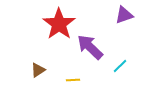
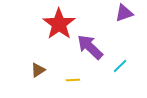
purple triangle: moved 2 px up
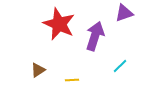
red star: rotated 12 degrees counterclockwise
purple arrow: moved 5 px right, 11 px up; rotated 64 degrees clockwise
yellow line: moved 1 px left
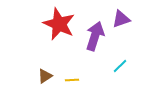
purple triangle: moved 3 px left, 6 px down
brown triangle: moved 7 px right, 6 px down
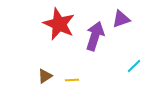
cyan line: moved 14 px right
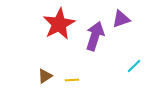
red star: rotated 20 degrees clockwise
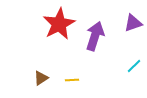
purple triangle: moved 12 px right, 4 px down
brown triangle: moved 4 px left, 2 px down
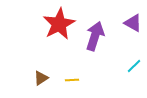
purple triangle: rotated 48 degrees clockwise
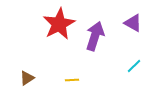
brown triangle: moved 14 px left
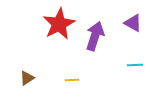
cyan line: moved 1 px right, 1 px up; rotated 42 degrees clockwise
